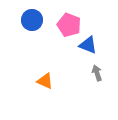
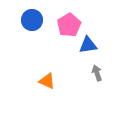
pink pentagon: rotated 20 degrees clockwise
blue triangle: rotated 30 degrees counterclockwise
orange triangle: moved 2 px right
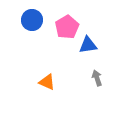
pink pentagon: moved 2 px left, 2 px down
gray arrow: moved 5 px down
orange triangle: moved 1 px down
